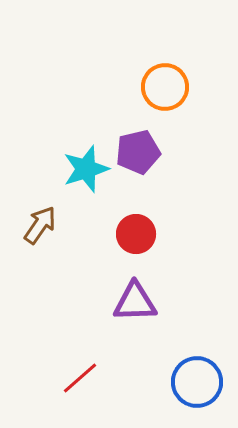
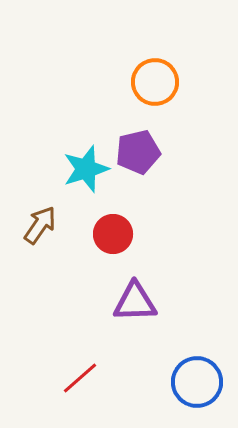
orange circle: moved 10 px left, 5 px up
red circle: moved 23 px left
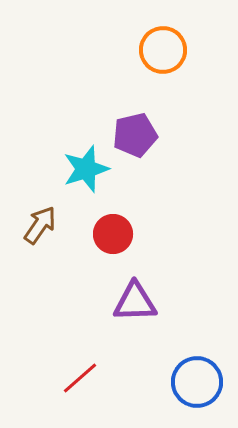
orange circle: moved 8 px right, 32 px up
purple pentagon: moved 3 px left, 17 px up
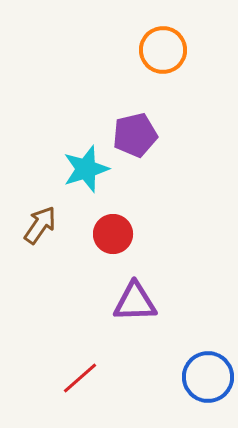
blue circle: moved 11 px right, 5 px up
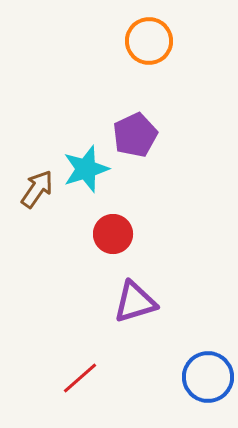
orange circle: moved 14 px left, 9 px up
purple pentagon: rotated 12 degrees counterclockwise
brown arrow: moved 3 px left, 36 px up
purple triangle: rotated 15 degrees counterclockwise
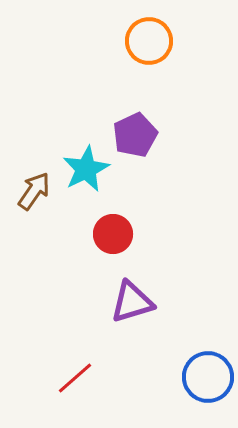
cyan star: rotated 9 degrees counterclockwise
brown arrow: moved 3 px left, 2 px down
purple triangle: moved 3 px left
red line: moved 5 px left
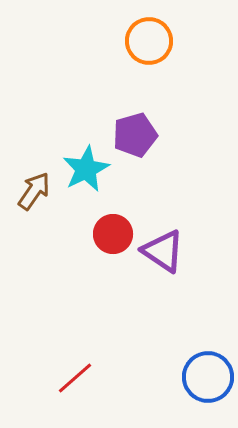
purple pentagon: rotated 9 degrees clockwise
purple triangle: moved 31 px right, 51 px up; rotated 51 degrees clockwise
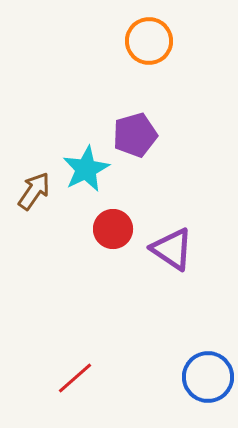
red circle: moved 5 px up
purple triangle: moved 9 px right, 2 px up
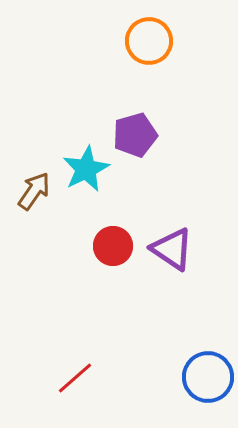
red circle: moved 17 px down
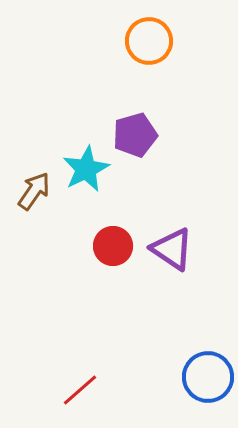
red line: moved 5 px right, 12 px down
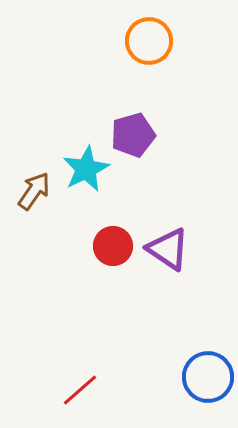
purple pentagon: moved 2 px left
purple triangle: moved 4 px left
